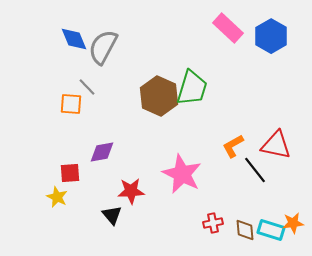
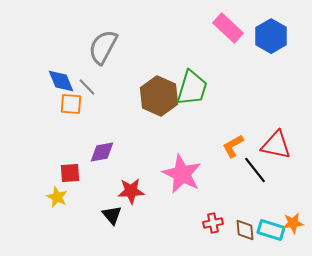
blue diamond: moved 13 px left, 42 px down
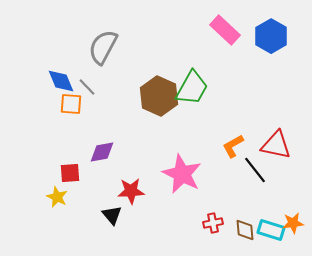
pink rectangle: moved 3 px left, 2 px down
green trapezoid: rotated 12 degrees clockwise
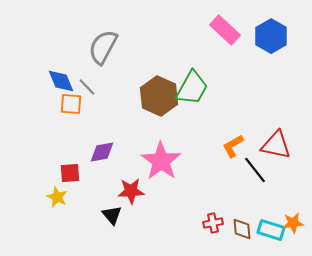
pink star: moved 21 px left, 13 px up; rotated 9 degrees clockwise
brown diamond: moved 3 px left, 1 px up
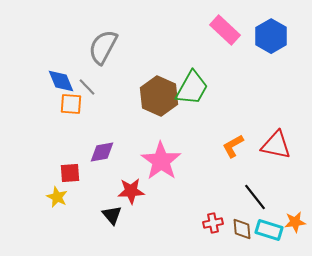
black line: moved 27 px down
orange star: moved 2 px right, 1 px up
cyan rectangle: moved 2 px left
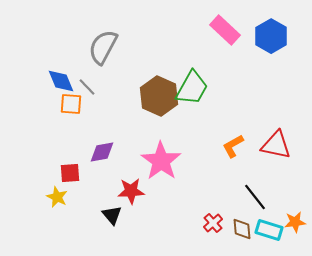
red cross: rotated 30 degrees counterclockwise
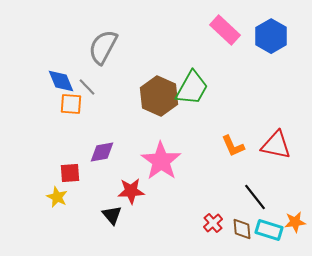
orange L-shape: rotated 85 degrees counterclockwise
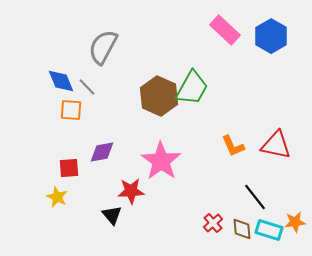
orange square: moved 6 px down
red square: moved 1 px left, 5 px up
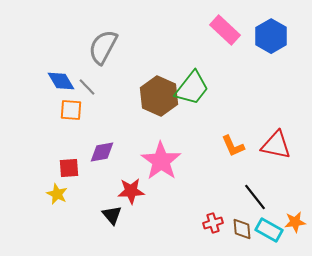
blue diamond: rotated 8 degrees counterclockwise
green trapezoid: rotated 9 degrees clockwise
yellow star: moved 3 px up
red cross: rotated 24 degrees clockwise
cyan rectangle: rotated 12 degrees clockwise
